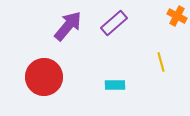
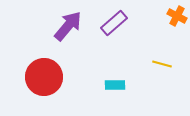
yellow line: moved 1 px right, 2 px down; rotated 60 degrees counterclockwise
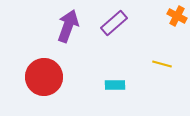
purple arrow: rotated 20 degrees counterclockwise
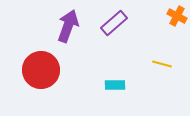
red circle: moved 3 px left, 7 px up
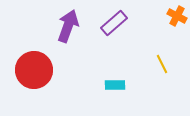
yellow line: rotated 48 degrees clockwise
red circle: moved 7 px left
